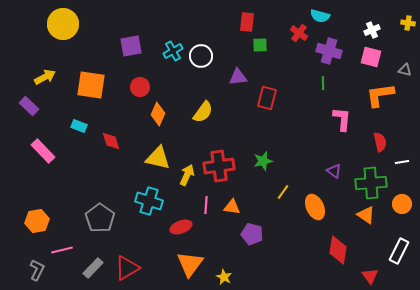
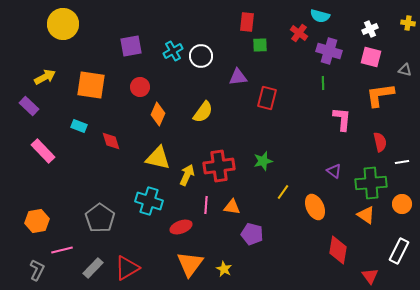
white cross at (372, 30): moved 2 px left, 1 px up
yellow star at (224, 277): moved 8 px up
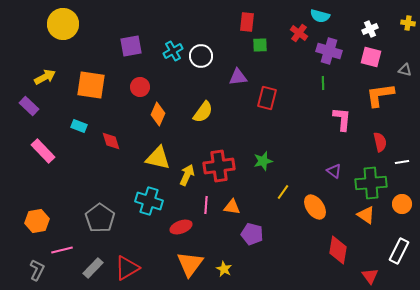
orange ellipse at (315, 207): rotated 10 degrees counterclockwise
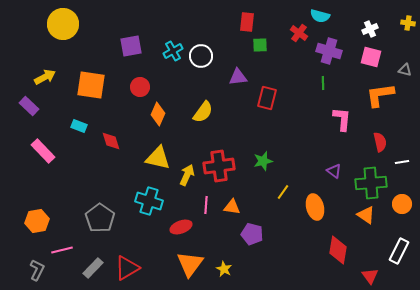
orange ellipse at (315, 207): rotated 20 degrees clockwise
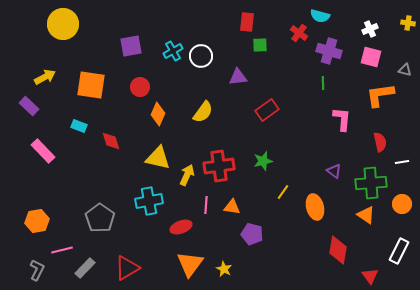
red rectangle at (267, 98): moved 12 px down; rotated 40 degrees clockwise
cyan cross at (149, 201): rotated 28 degrees counterclockwise
gray rectangle at (93, 268): moved 8 px left
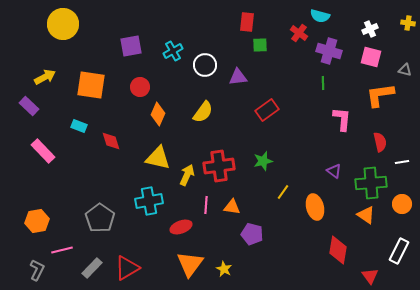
white circle at (201, 56): moved 4 px right, 9 px down
gray rectangle at (85, 268): moved 7 px right
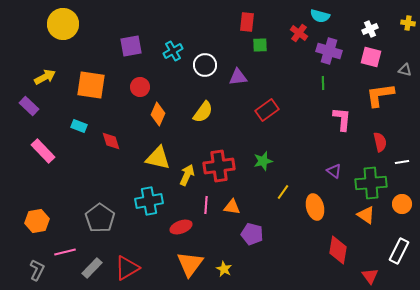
pink line at (62, 250): moved 3 px right, 2 px down
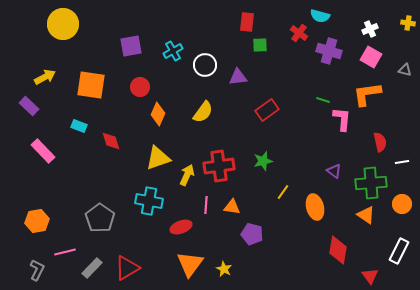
pink square at (371, 57): rotated 15 degrees clockwise
green line at (323, 83): moved 17 px down; rotated 72 degrees counterclockwise
orange L-shape at (380, 95): moved 13 px left, 1 px up
yellow triangle at (158, 158): rotated 32 degrees counterclockwise
cyan cross at (149, 201): rotated 20 degrees clockwise
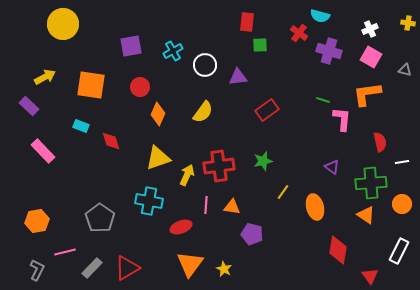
cyan rectangle at (79, 126): moved 2 px right
purple triangle at (334, 171): moved 2 px left, 4 px up
